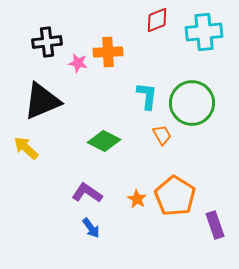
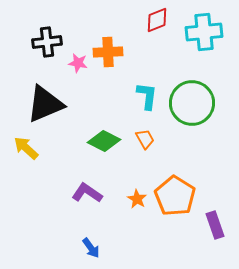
black triangle: moved 3 px right, 3 px down
orange trapezoid: moved 17 px left, 4 px down
blue arrow: moved 20 px down
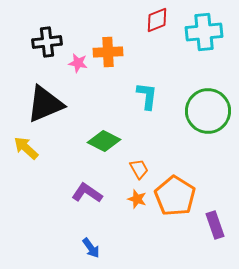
green circle: moved 16 px right, 8 px down
orange trapezoid: moved 6 px left, 30 px down
orange star: rotated 12 degrees counterclockwise
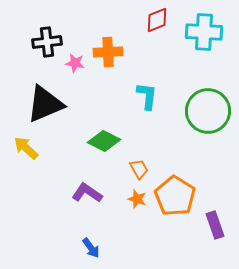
cyan cross: rotated 9 degrees clockwise
pink star: moved 3 px left
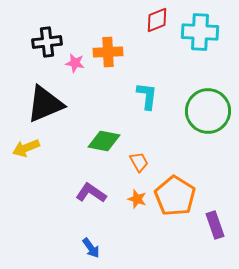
cyan cross: moved 4 px left
green diamond: rotated 16 degrees counterclockwise
yellow arrow: rotated 64 degrees counterclockwise
orange trapezoid: moved 7 px up
purple L-shape: moved 4 px right
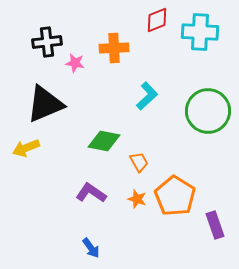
orange cross: moved 6 px right, 4 px up
cyan L-shape: rotated 40 degrees clockwise
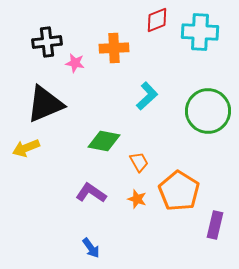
orange pentagon: moved 4 px right, 5 px up
purple rectangle: rotated 32 degrees clockwise
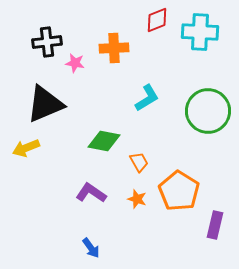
cyan L-shape: moved 2 px down; rotated 12 degrees clockwise
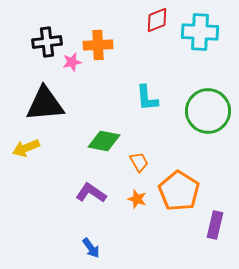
orange cross: moved 16 px left, 3 px up
pink star: moved 3 px left, 1 px up; rotated 24 degrees counterclockwise
cyan L-shape: rotated 116 degrees clockwise
black triangle: rotated 18 degrees clockwise
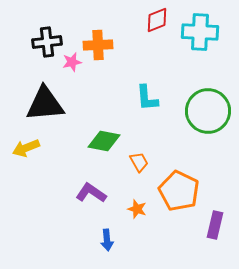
orange pentagon: rotated 6 degrees counterclockwise
orange star: moved 10 px down
blue arrow: moved 16 px right, 8 px up; rotated 30 degrees clockwise
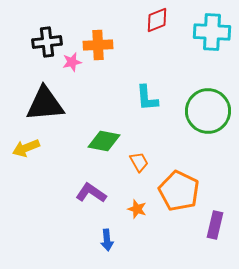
cyan cross: moved 12 px right
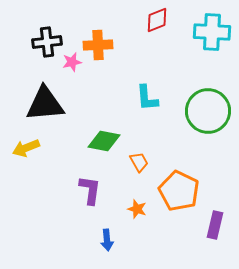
purple L-shape: moved 1 px left, 3 px up; rotated 64 degrees clockwise
